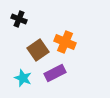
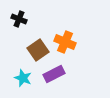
purple rectangle: moved 1 px left, 1 px down
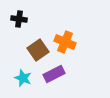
black cross: rotated 14 degrees counterclockwise
